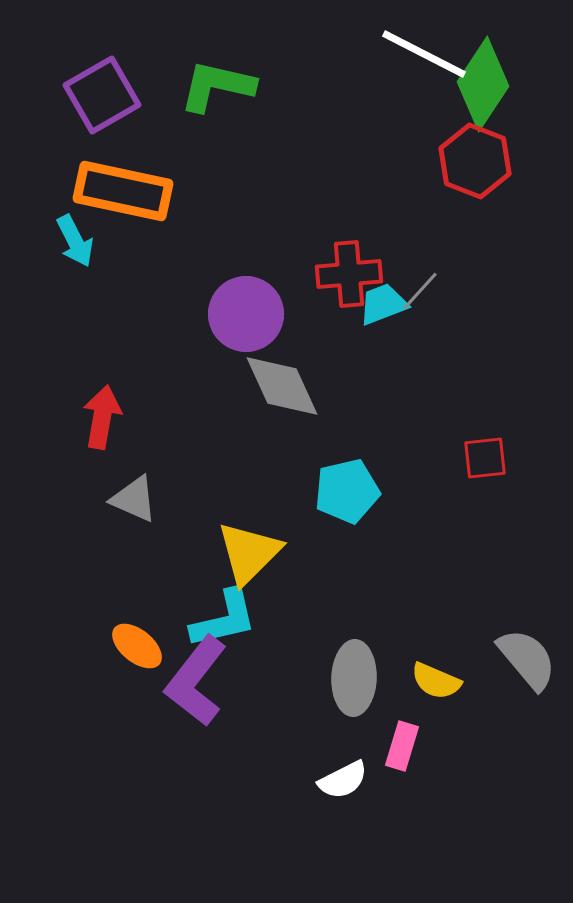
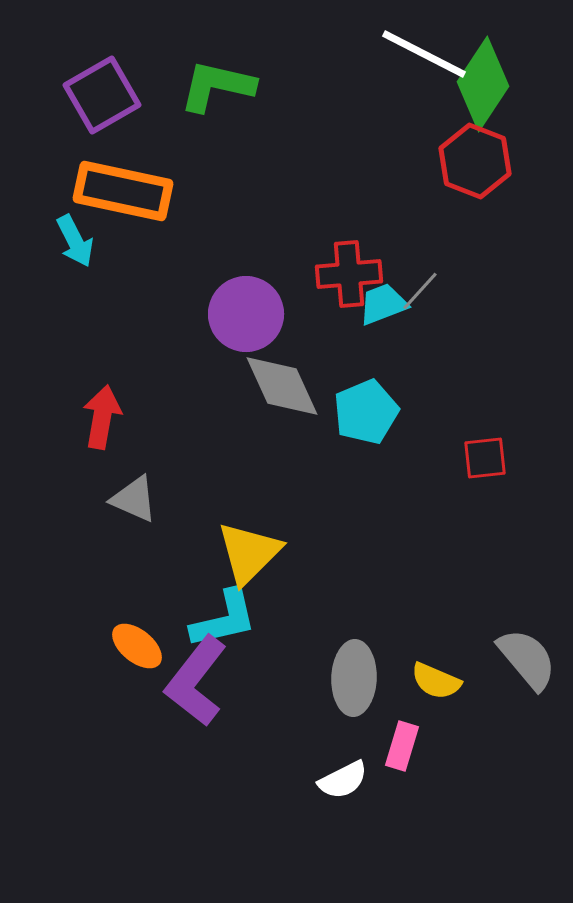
cyan pentagon: moved 19 px right, 79 px up; rotated 10 degrees counterclockwise
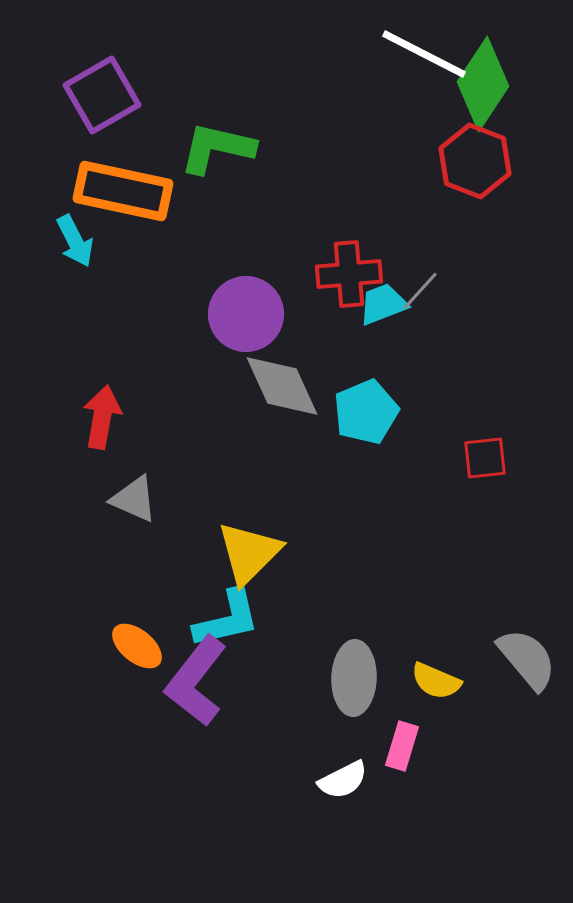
green L-shape: moved 62 px down
cyan L-shape: moved 3 px right
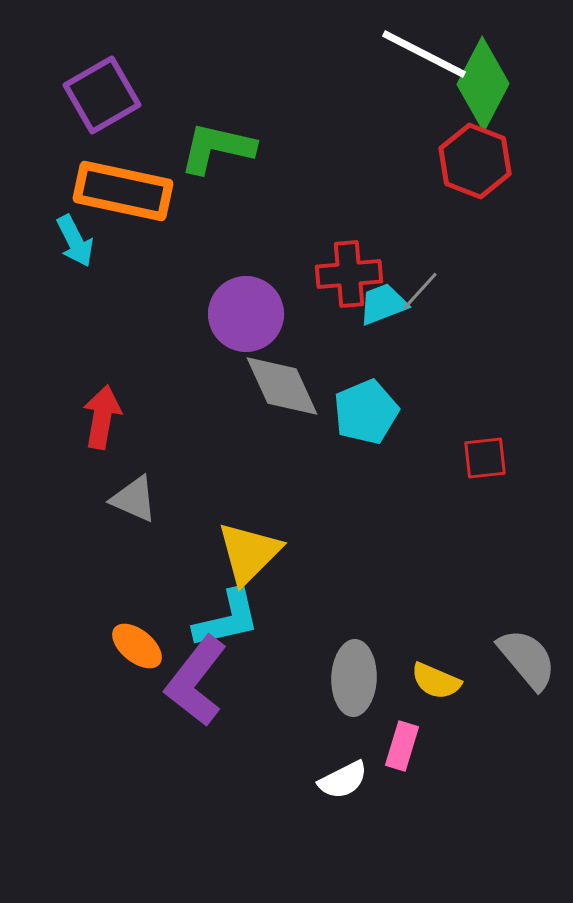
green diamond: rotated 6 degrees counterclockwise
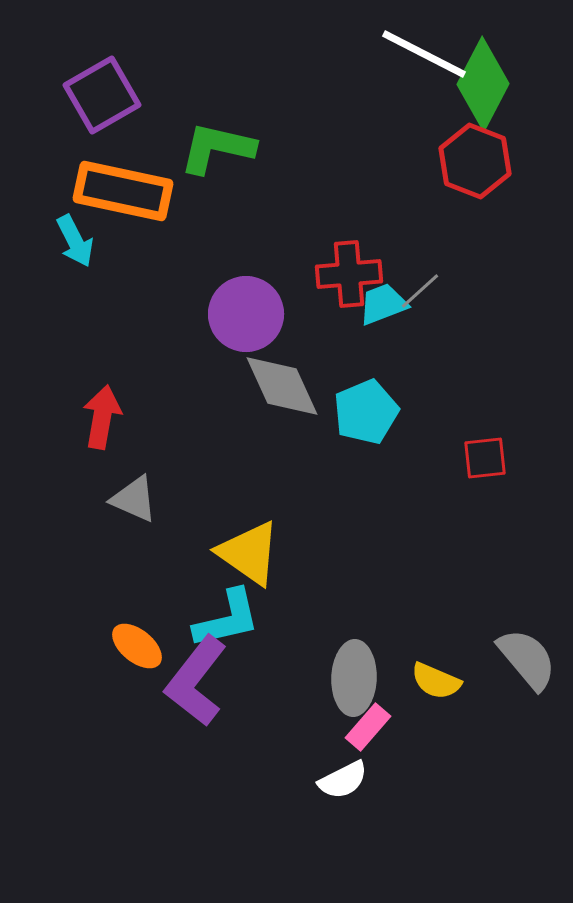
gray line: rotated 6 degrees clockwise
yellow triangle: rotated 40 degrees counterclockwise
pink rectangle: moved 34 px left, 19 px up; rotated 24 degrees clockwise
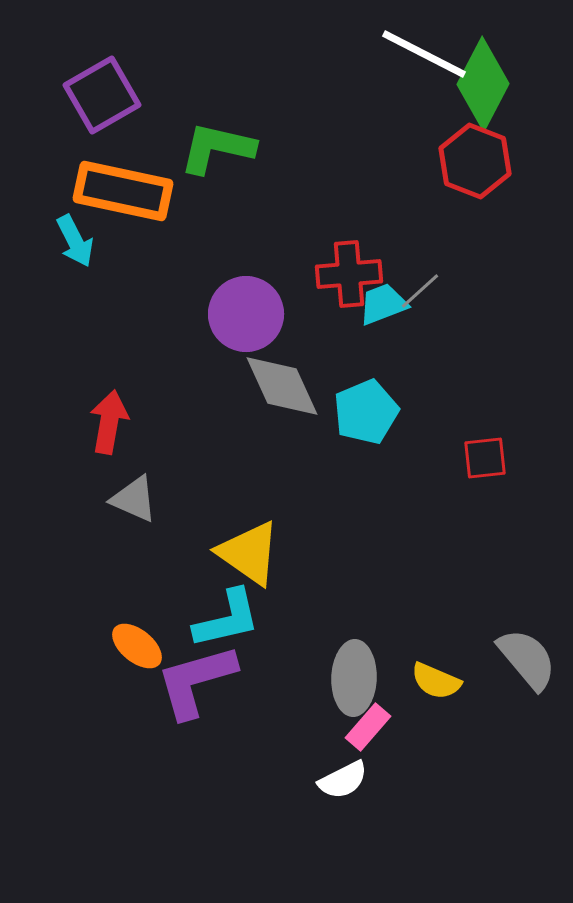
red arrow: moved 7 px right, 5 px down
purple L-shape: rotated 36 degrees clockwise
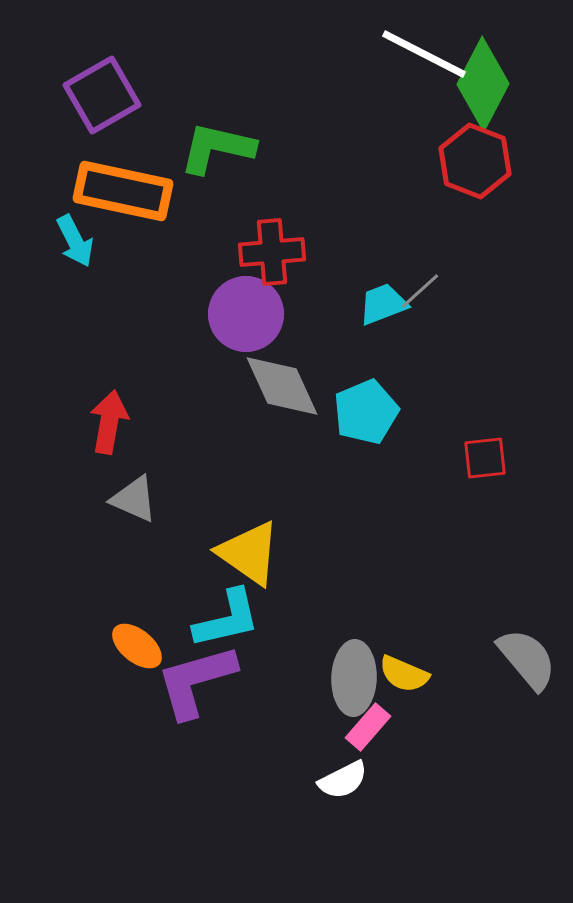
red cross: moved 77 px left, 22 px up
yellow semicircle: moved 32 px left, 7 px up
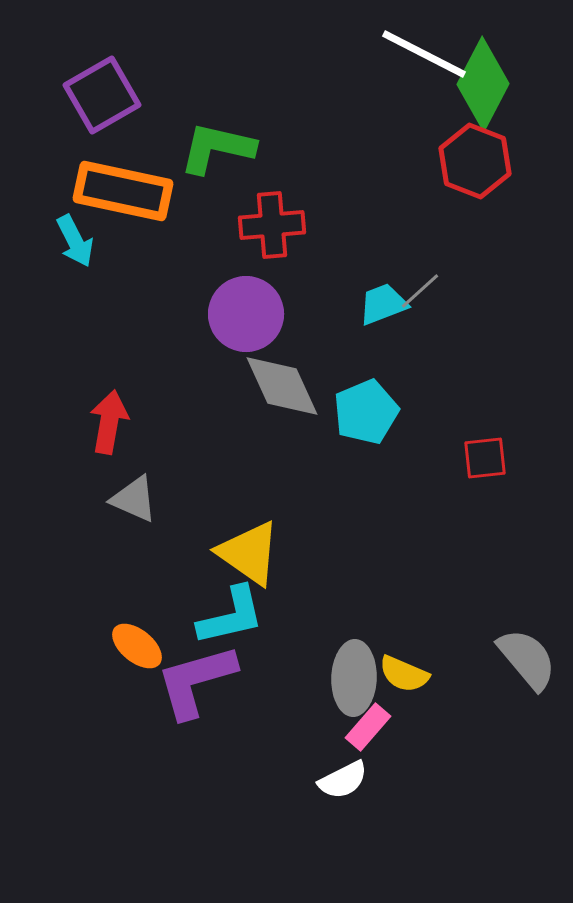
red cross: moved 27 px up
cyan L-shape: moved 4 px right, 3 px up
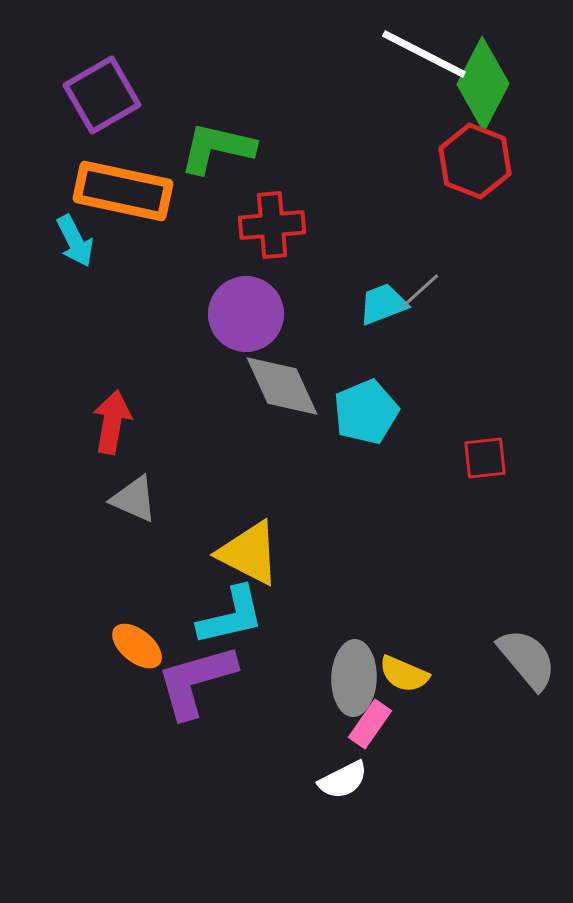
red arrow: moved 3 px right
yellow triangle: rotated 8 degrees counterclockwise
pink rectangle: moved 2 px right, 3 px up; rotated 6 degrees counterclockwise
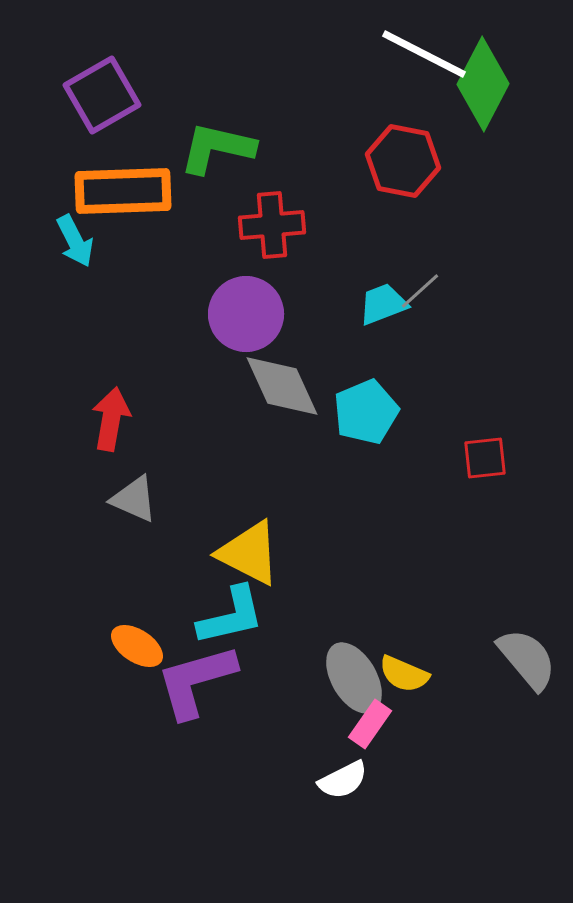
red hexagon: moved 72 px left; rotated 10 degrees counterclockwise
orange rectangle: rotated 14 degrees counterclockwise
red arrow: moved 1 px left, 3 px up
orange ellipse: rotated 6 degrees counterclockwise
gray ellipse: rotated 32 degrees counterclockwise
